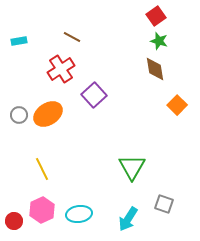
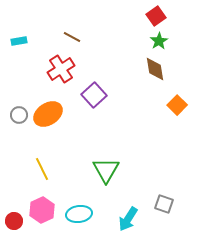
green star: rotated 24 degrees clockwise
green triangle: moved 26 px left, 3 px down
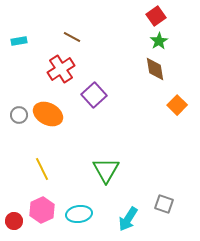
orange ellipse: rotated 60 degrees clockwise
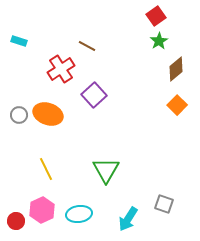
brown line: moved 15 px right, 9 px down
cyan rectangle: rotated 28 degrees clockwise
brown diamond: moved 21 px right; rotated 60 degrees clockwise
orange ellipse: rotated 8 degrees counterclockwise
yellow line: moved 4 px right
red circle: moved 2 px right
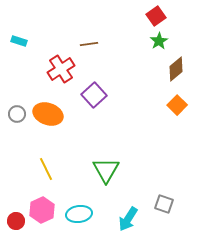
brown line: moved 2 px right, 2 px up; rotated 36 degrees counterclockwise
gray circle: moved 2 px left, 1 px up
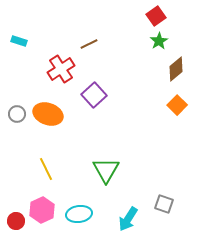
brown line: rotated 18 degrees counterclockwise
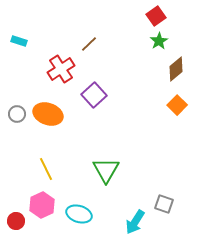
brown line: rotated 18 degrees counterclockwise
pink hexagon: moved 5 px up
cyan ellipse: rotated 25 degrees clockwise
cyan arrow: moved 7 px right, 3 px down
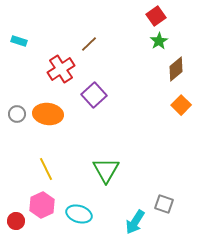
orange square: moved 4 px right
orange ellipse: rotated 12 degrees counterclockwise
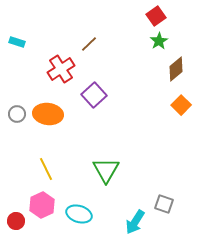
cyan rectangle: moved 2 px left, 1 px down
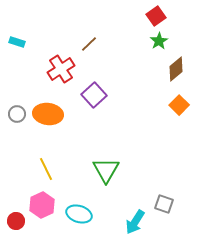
orange square: moved 2 px left
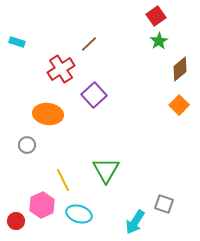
brown diamond: moved 4 px right
gray circle: moved 10 px right, 31 px down
yellow line: moved 17 px right, 11 px down
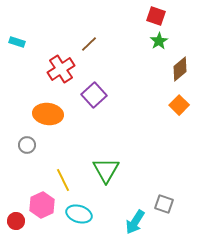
red square: rotated 36 degrees counterclockwise
